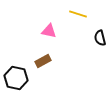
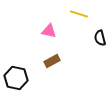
yellow line: moved 1 px right
brown rectangle: moved 9 px right
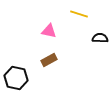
black semicircle: rotated 105 degrees clockwise
brown rectangle: moved 3 px left, 1 px up
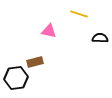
brown rectangle: moved 14 px left, 2 px down; rotated 14 degrees clockwise
black hexagon: rotated 20 degrees counterclockwise
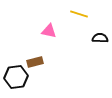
black hexagon: moved 1 px up
